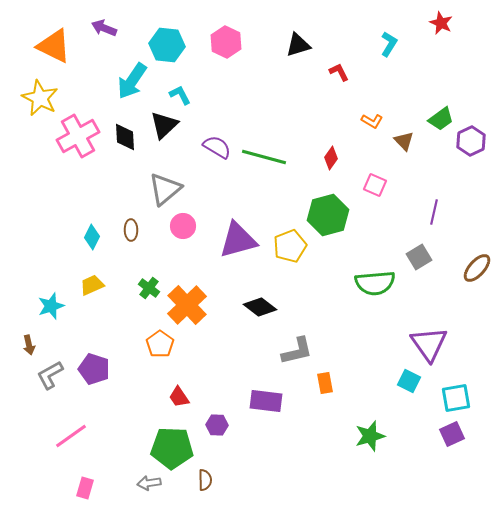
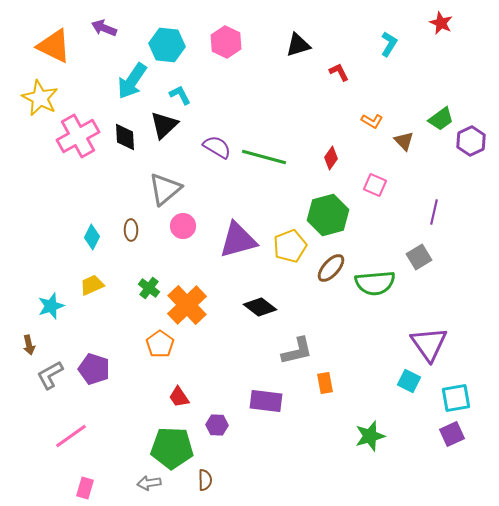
brown ellipse at (477, 268): moved 146 px left
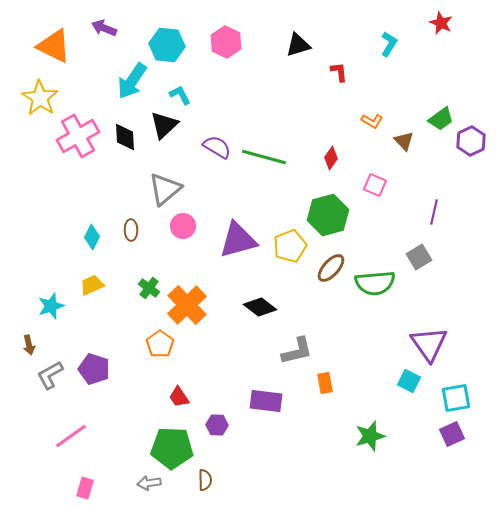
red L-shape at (339, 72): rotated 20 degrees clockwise
yellow star at (40, 98): rotated 6 degrees clockwise
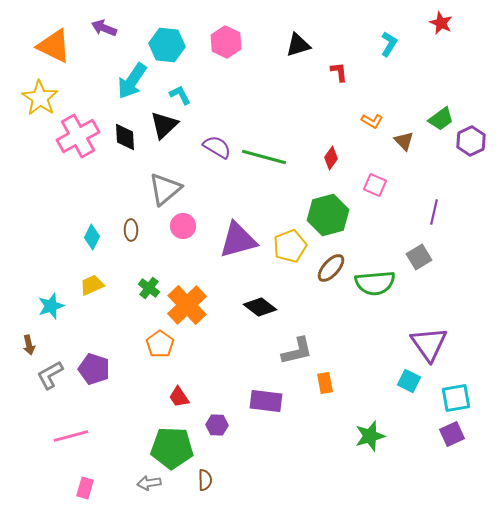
pink line at (71, 436): rotated 20 degrees clockwise
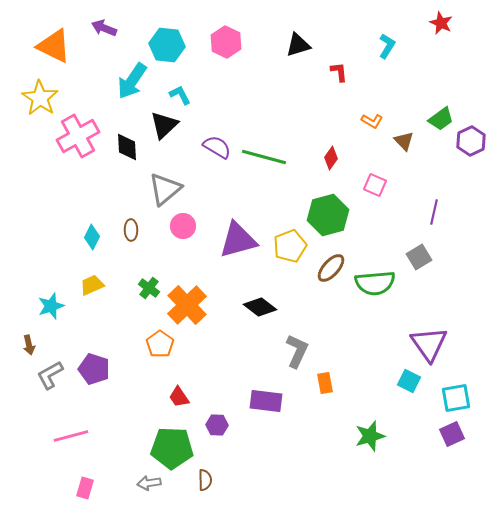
cyan L-shape at (389, 44): moved 2 px left, 2 px down
black diamond at (125, 137): moved 2 px right, 10 px down
gray L-shape at (297, 351): rotated 52 degrees counterclockwise
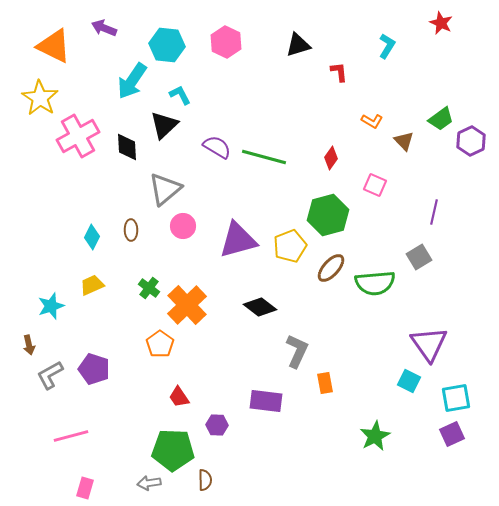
green star at (370, 436): moved 5 px right; rotated 12 degrees counterclockwise
green pentagon at (172, 448): moved 1 px right, 2 px down
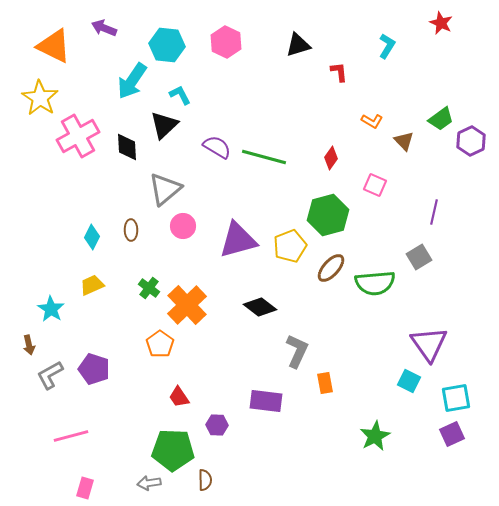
cyan star at (51, 306): moved 3 px down; rotated 20 degrees counterclockwise
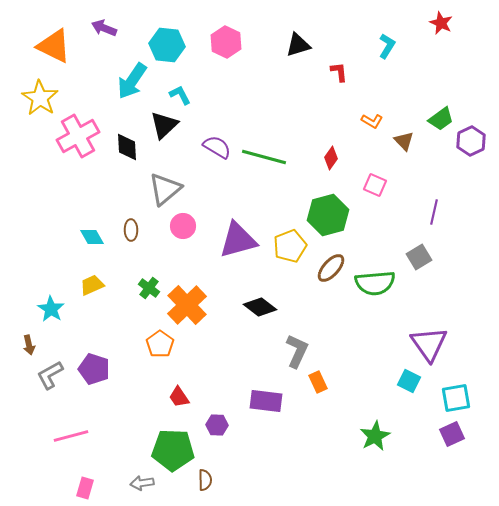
cyan diamond at (92, 237): rotated 55 degrees counterclockwise
orange rectangle at (325, 383): moved 7 px left, 1 px up; rotated 15 degrees counterclockwise
gray arrow at (149, 483): moved 7 px left
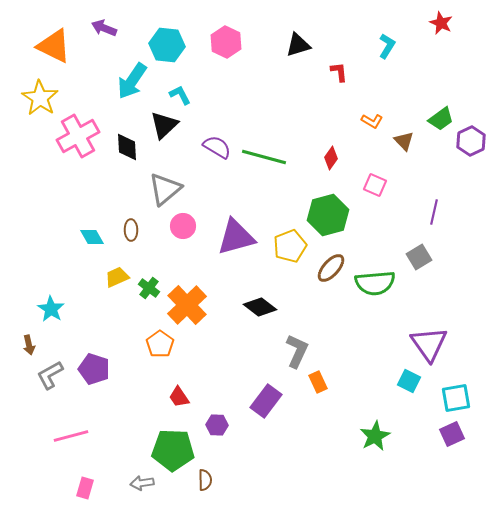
purple triangle at (238, 240): moved 2 px left, 3 px up
yellow trapezoid at (92, 285): moved 25 px right, 8 px up
purple rectangle at (266, 401): rotated 60 degrees counterclockwise
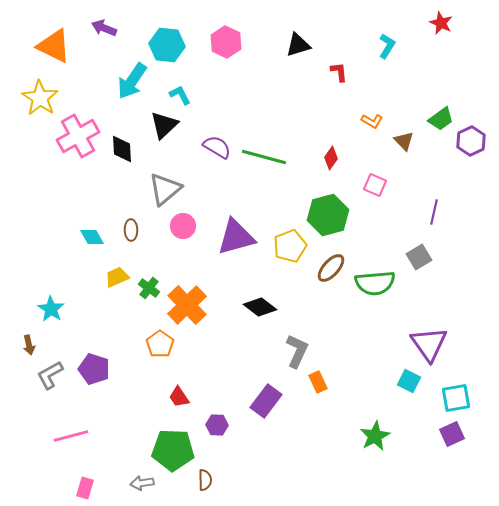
black diamond at (127, 147): moved 5 px left, 2 px down
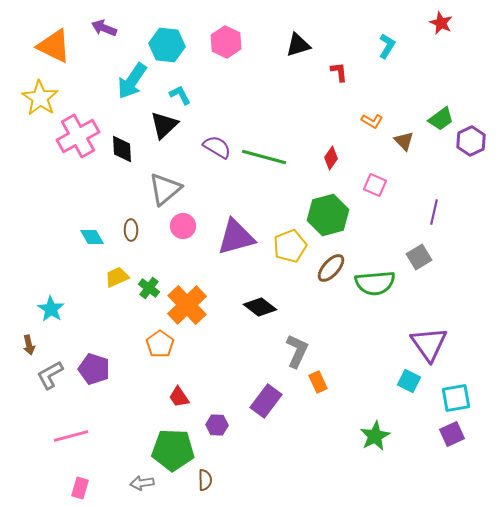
pink rectangle at (85, 488): moved 5 px left
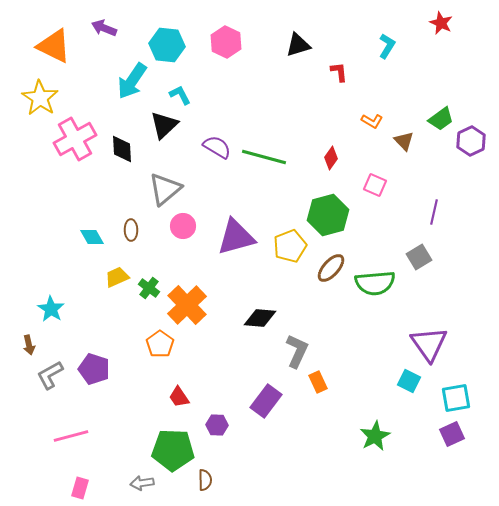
pink cross at (78, 136): moved 3 px left, 3 px down
black diamond at (260, 307): moved 11 px down; rotated 32 degrees counterclockwise
